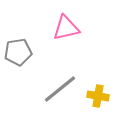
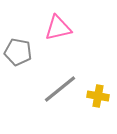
pink triangle: moved 8 px left
gray pentagon: rotated 20 degrees clockwise
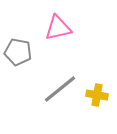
yellow cross: moved 1 px left, 1 px up
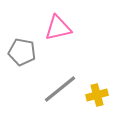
gray pentagon: moved 4 px right
yellow cross: rotated 25 degrees counterclockwise
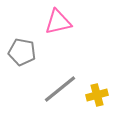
pink triangle: moved 6 px up
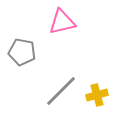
pink triangle: moved 4 px right
gray line: moved 1 px right, 2 px down; rotated 6 degrees counterclockwise
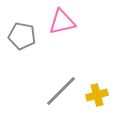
gray pentagon: moved 16 px up
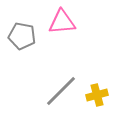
pink triangle: rotated 8 degrees clockwise
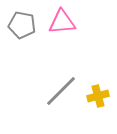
gray pentagon: moved 11 px up
yellow cross: moved 1 px right, 1 px down
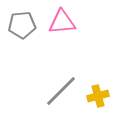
gray pentagon: rotated 16 degrees counterclockwise
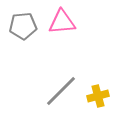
gray pentagon: moved 1 px right, 1 px down
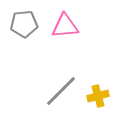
pink triangle: moved 3 px right, 4 px down
gray pentagon: moved 1 px right, 2 px up
